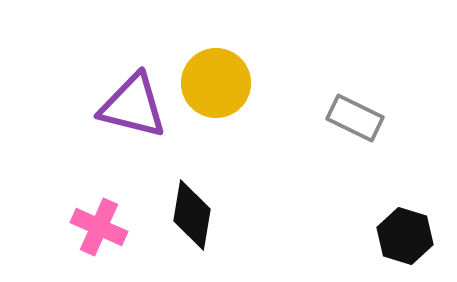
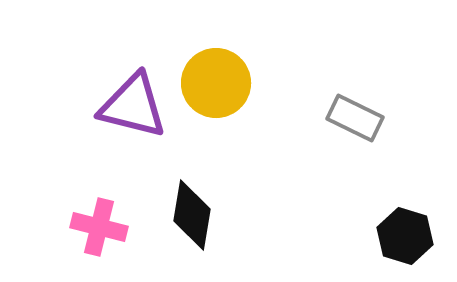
pink cross: rotated 10 degrees counterclockwise
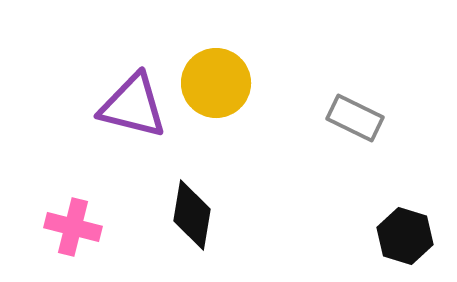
pink cross: moved 26 px left
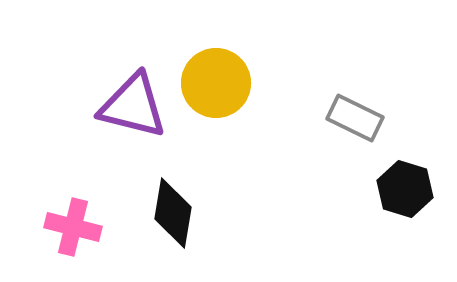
black diamond: moved 19 px left, 2 px up
black hexagon: moved 47 px up
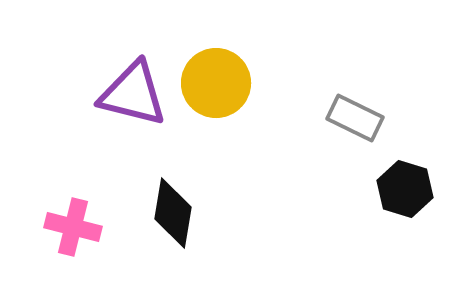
purple triangle: moved 12 px up
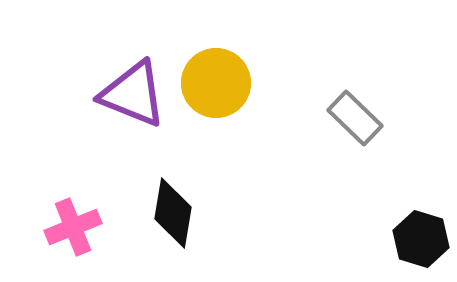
purple triangle: rotated 8 degrees clockwise
gray rectangle: rotated 18 degrees clockwise
black hexagon: moved 16 px right, 50 px down
pink cross: rotated 36 degrees counterclockwise
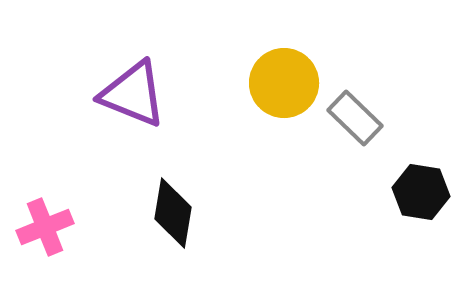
yellow circle: moved 68 px right
pink cross: moved 28 px left
black hexagon: moved 47 px up; rotated 8 degrees counterclockwise
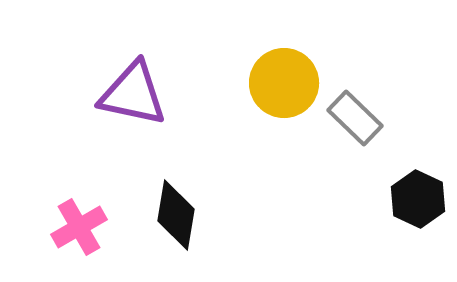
purple triangle: rotated 10 degrees counterclockwise
black hexagon: moved 3 px left, 7 px down; rotated 16 degrees clockwise
black diamond: moved 3 px right, 2 px down
pink cross: moved 34 px right; rotated 8 degrees counterclockwise
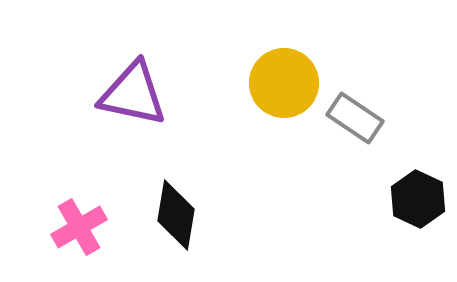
gray rectangle: rotated 10 degrees counterclockwise
